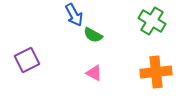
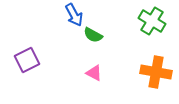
orange cross: rotated 16 degrees clockwise
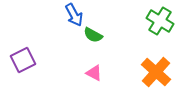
green cross: moved 8 px right
purple square: moved 4 px left
orange cross: rotated 32 degrees clockwise
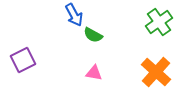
green cross: moved 1 px left, 1 px down; rotated 24 degrees clockwise
pink triangle: rotated 18 degrees counterclockwise
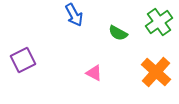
green semicircle: moved 25 px right, 2 px up
pink triangle: rotated 18 degrees clockwise
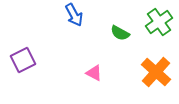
green semicircle: moved 2 px right
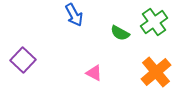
green cross: moved 5 px left
purple square: rotated 20 degrees counterclockwise
orange cross: rotated 8 degrees clockwise
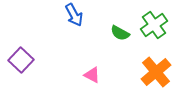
green cross: moved 3 px down
purple square: moved 2 px left
pink triangle: moved 2 px left, 2 px down
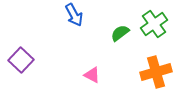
green cross: moved 1 px up
green semicircle: rotated 114 degrees clockwise
orange cross: rotated 24 degrees clockwise
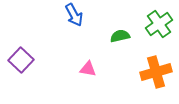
green cross: moved 5 px right
green semicircle: moved 3 px down; rotated 24 degrees clockwise
pink triangle: moved 4 px left, 6 px up; rotated 18 degrees counterclockwise
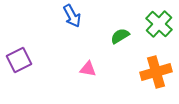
blue arrow: moved 2 px left, 1 px down
green cross: rotated 12 degrees counterclockwise
green semicircle: rotated 18 degrees counterclockwise
purple square: moved 2 px left; rotated 20 degrees clockwise
